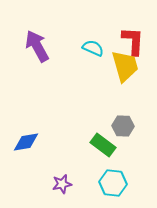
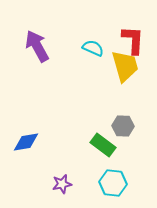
red L-shape: moved 1 px up
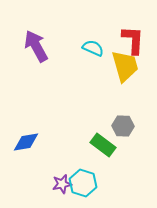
purple arrow: moved 1 px left
cyan hexagon: moved 30 px left; rotated 12 degrees clockwise
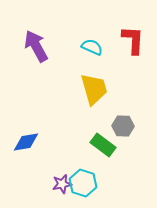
cyan semicircle: moved 1 px left, 1 px up
yellow trapezoid: moved 31 px left, 23 px down
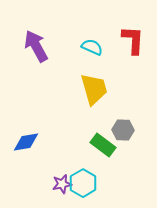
gray hexagon: moved 4 px down
cyan hexagon: rotated 12 degrees clockwise
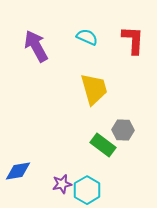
cyan semicircle: moved 5 px left, 10 px up
blue diamond: moved 8 px left, 29 px down
cyan hexagon: moved 4 px right, 7 px down
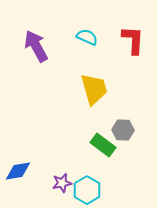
purple star: moved 1 px up
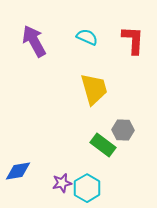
purple arrow: moved 2 px left, 5 px up
cyan hexagon: moved 2 px up
